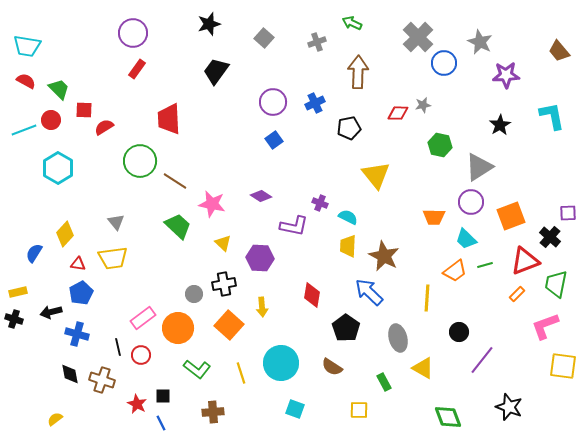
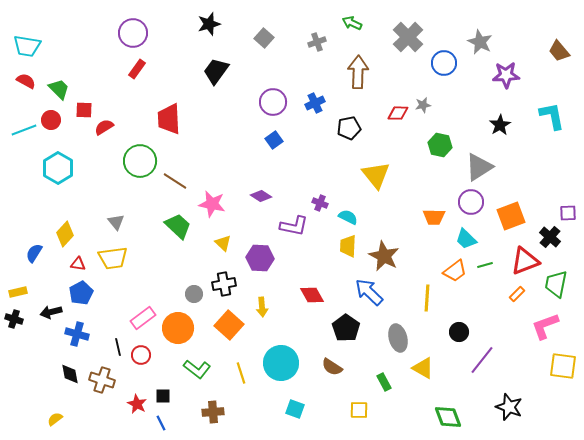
gray cross at (418, 37): moved 10 px left
red diamond at (312, 295): rotated 40 degrees counterclockwise
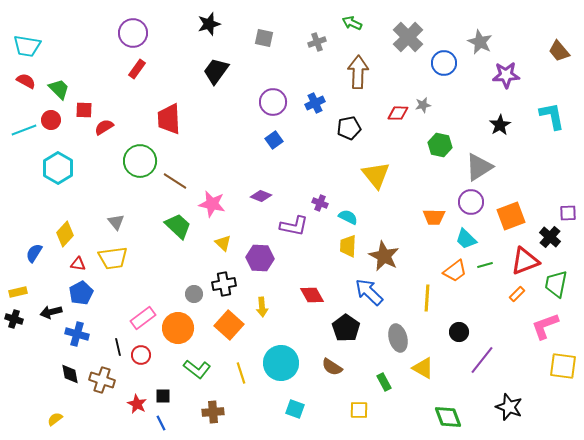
gray square at (264, 38): rotated 30 degrees counterclockwise
purple diamond at (261, 196): rotated 10 degrees counterclockwise
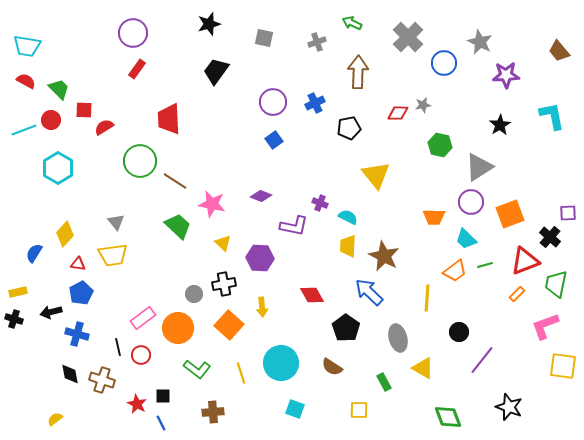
orange square at (511, 216): moved 1 px left, 2 px up
yellow trapezoid at (113, 258): moved 3 px up
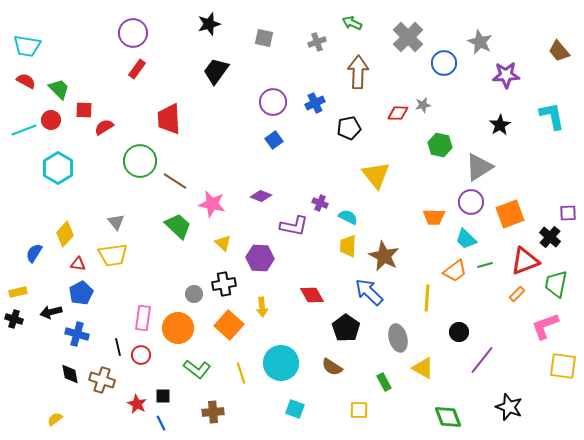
pink rectangle at (143, 318): rotated 45 degrees counterclockwise
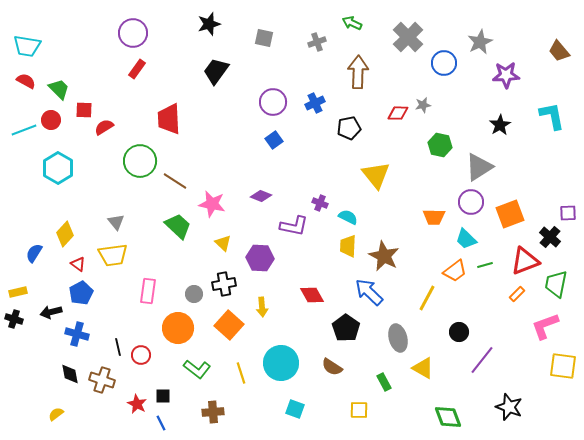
gray star at (480, 42): rotated 20 degrees clockwise
red triangle at (78, 264): rotated 28 degrees clockwise
yellow line at (427, 298): rotated 24 degrees clockwise
pink rectangle at (143, 318): moved 5 px right, 27 px up
yellow semicircle at (55, 419): moved 1 px right, 5 px up
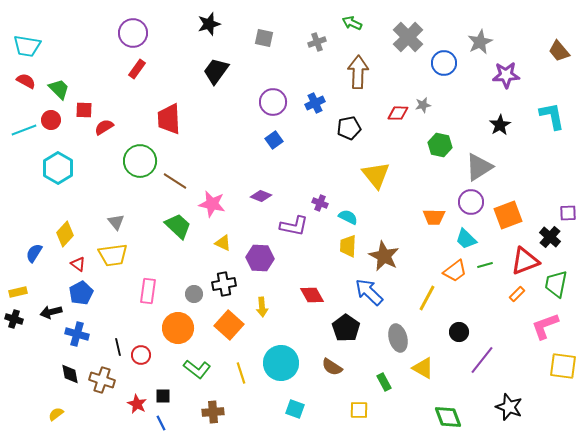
orange square at (510, 214): moved 2 px left, 1 px down
yellow triangle at (223, 243): rotated 18 degrees counterclockwise
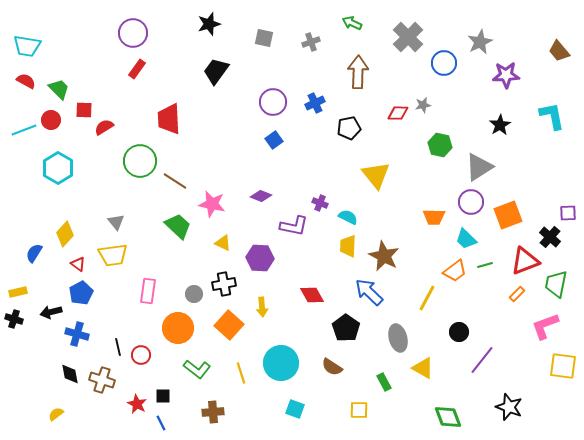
gray cross at (317, 42): moved 6 px left
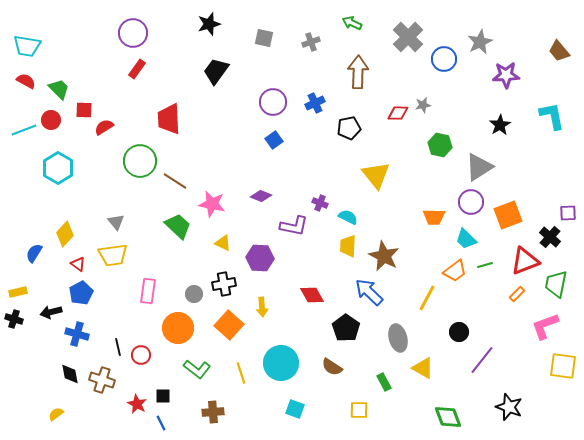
blue circle at (444, 63): moved 4 px up
